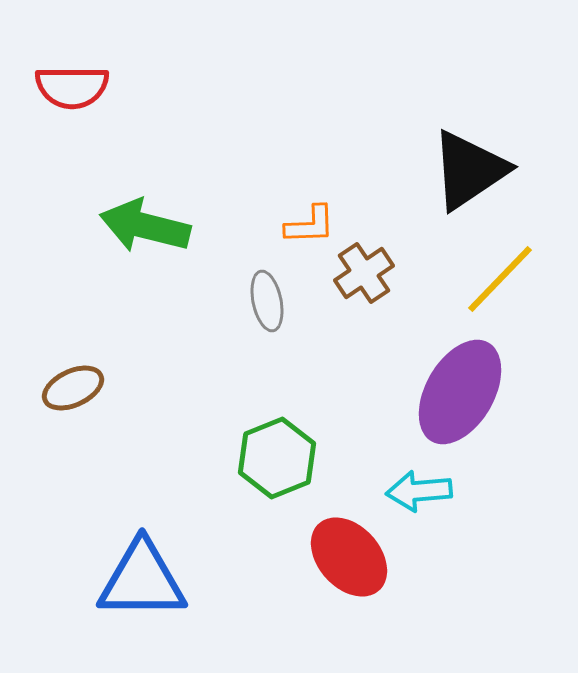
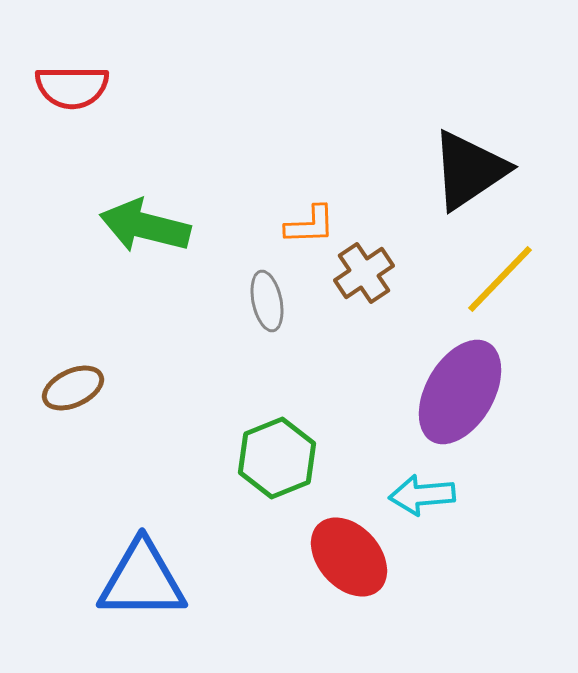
cyan arrow: moved 3 px right, 4 px down
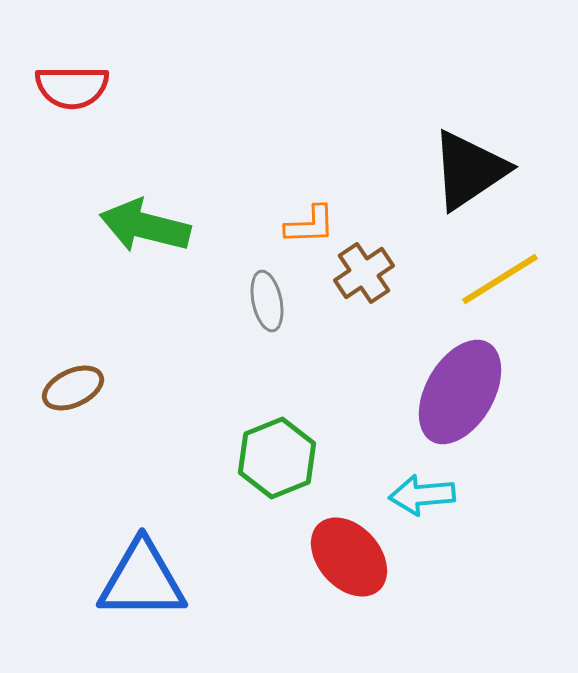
yellow line: rotated 14 degrees clockwise
